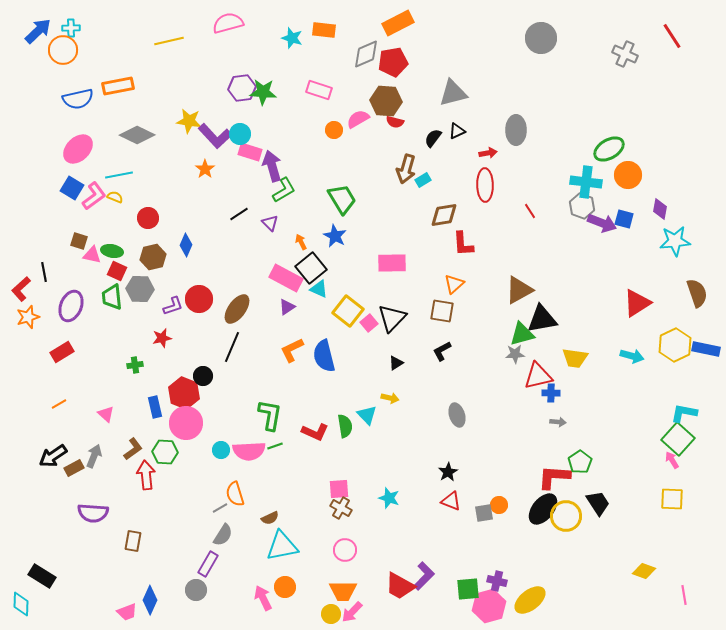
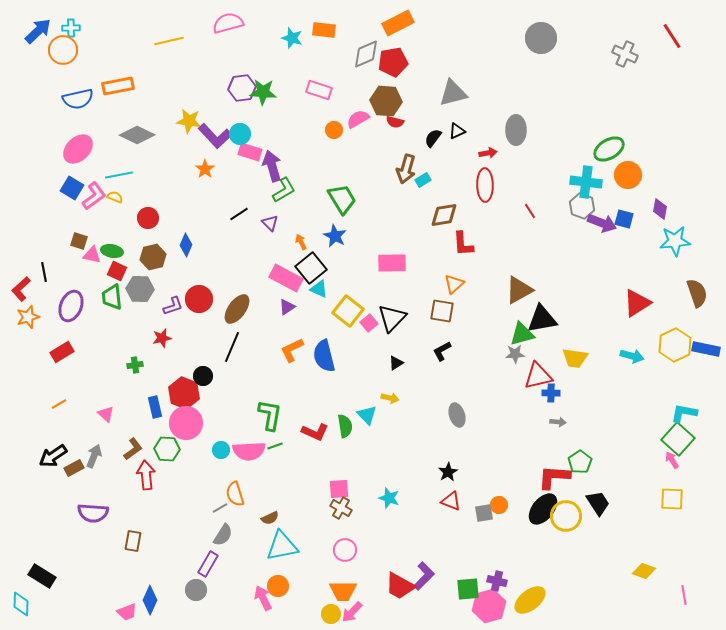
green hexagon at (165, 452): moved 2 px right, 3 px up
orange circle at (285, 587): moved 7 px left, 1 px up
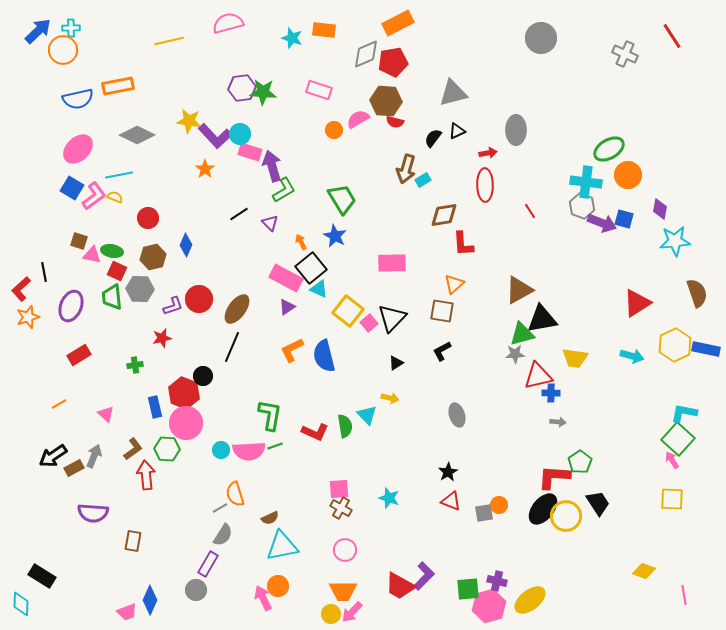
red rectangle at (62, 352): moved 17 px right, 3 px down
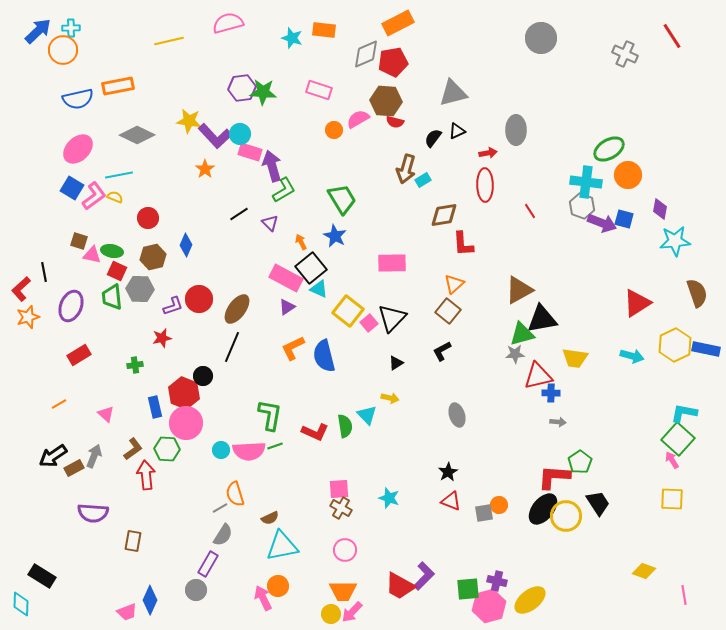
brown square at (442, 311): moved 6 px right; rotated 30 degrees clockwise
orange L-shape at (292, 350): moved 1 px right, 2 px up
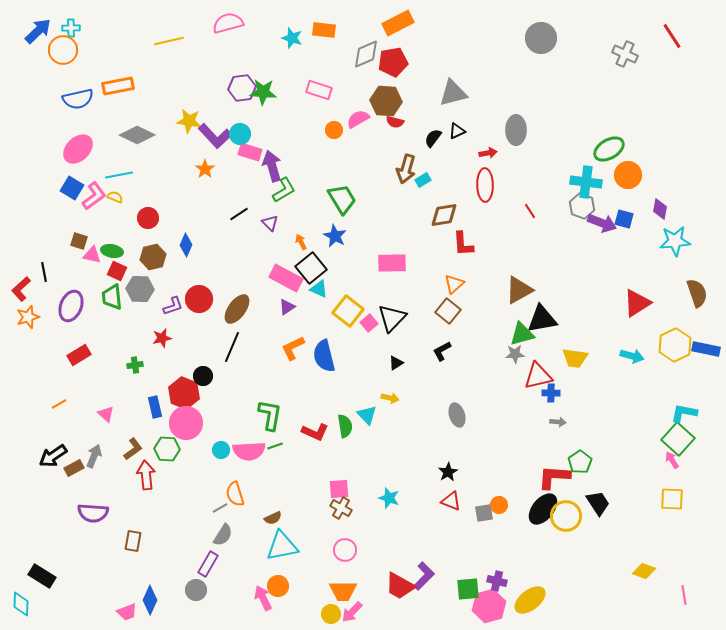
brown semicircle at (270, 518): moved 3 px right
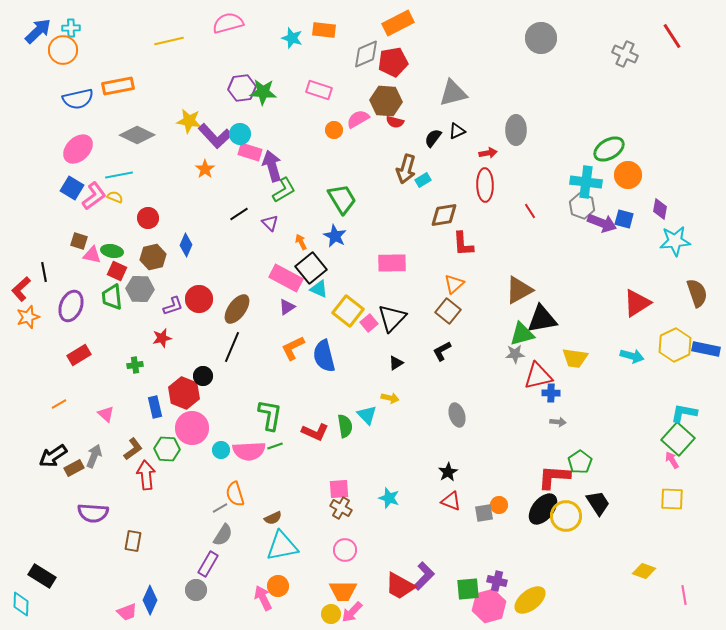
pink circle at (186, 423): moved 6 px right, 5 px down
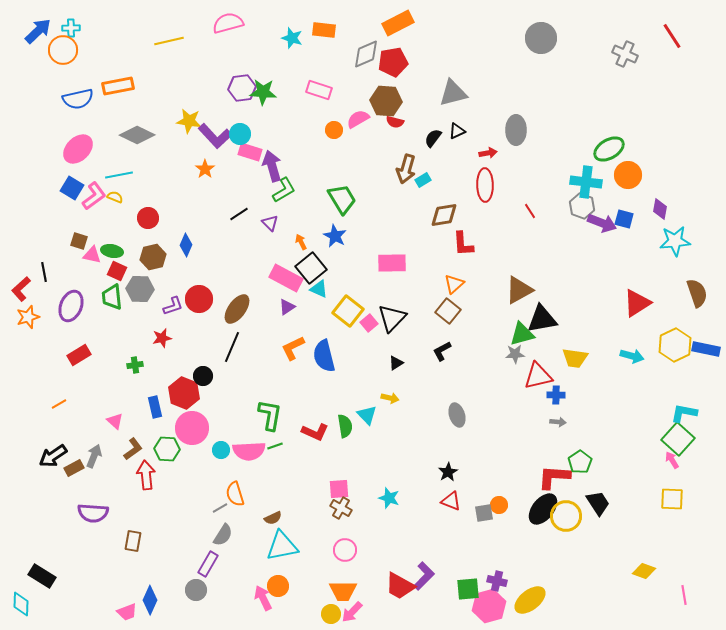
blue cross at (551, 393): moved 5 px right, 2 px down
pink triangle at (106, 414): moved 9 px right, 7 px down
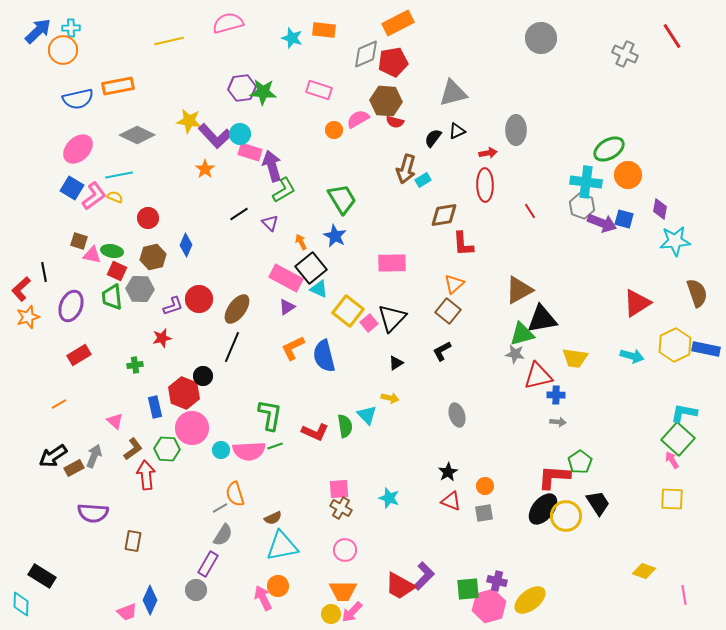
gray star at (515, 354): rotated 12 degrees clockwise
orange circle at (499, 505): moved 14 px left, 19 px up
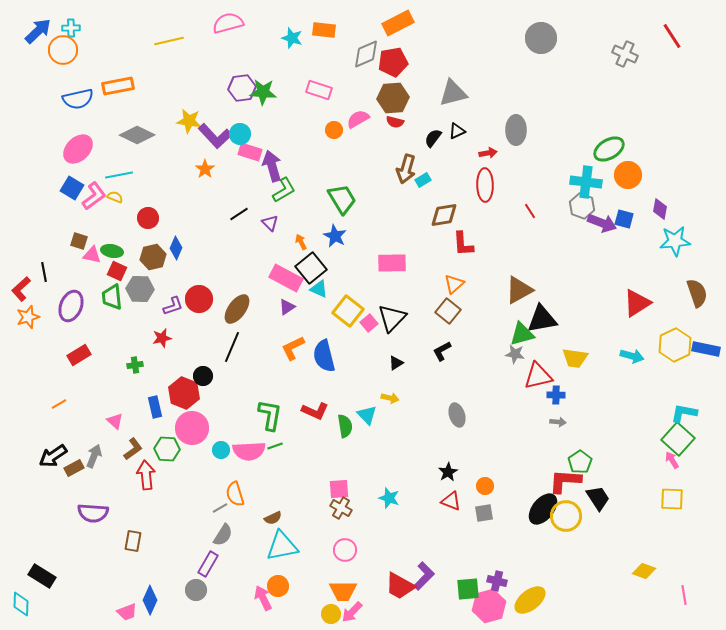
brown hexagon at (386, 101): moved 7 px right, 3 px up; rotated 8 degrees counterclockwise
blue diamond at (186, 245): moved 10 px left, 3 px down
red L-shape at (315, 432): moved 21 px up
red L-shape at (554, 477): moved 11 px right, 4 px down
black trapezoid at (598, 503): moved 5 px up
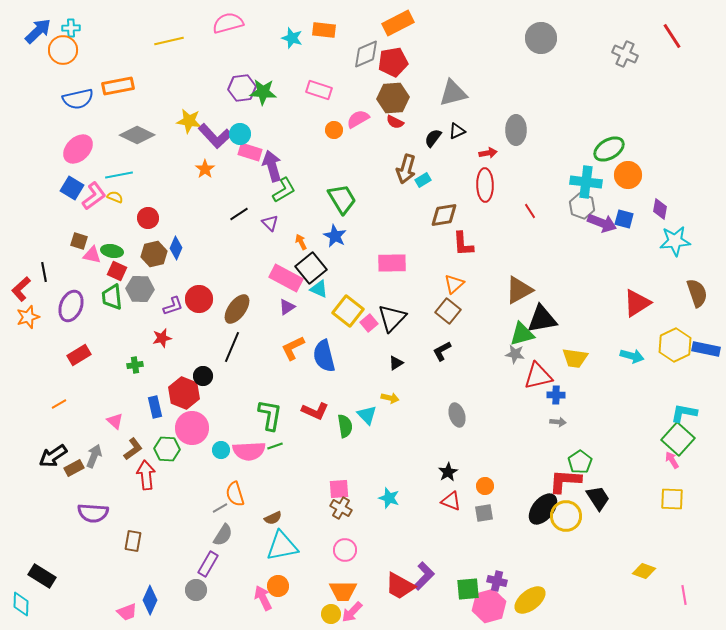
red semicircle at (395, 122): rotated 12 degrees clockwise
brown hexagon at (153, 257): moved 1 px right, 3 px up
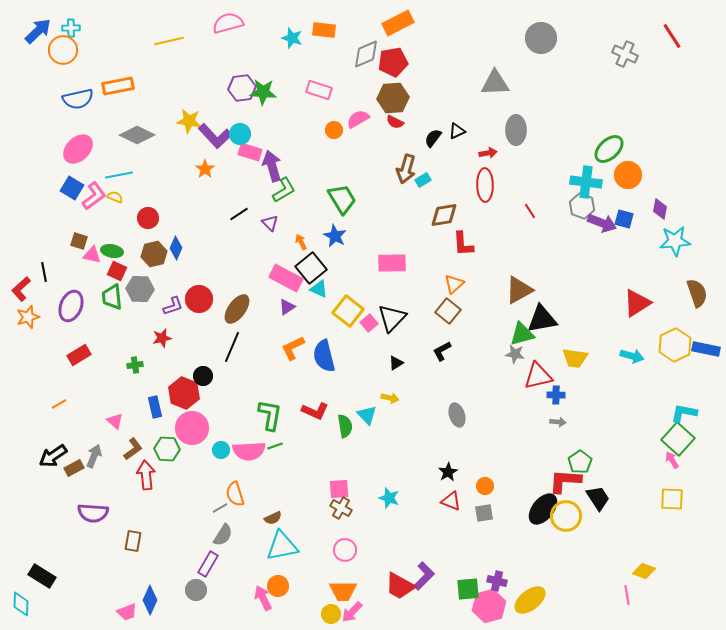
gray triangle at (453, 93): moved 42 px right, 10 px up; rotated 12 degrees clockwise
green ellipse at (609, 149): rotated 12 degrees counterclockwise
pink line at (684, 595): moved 57 px left
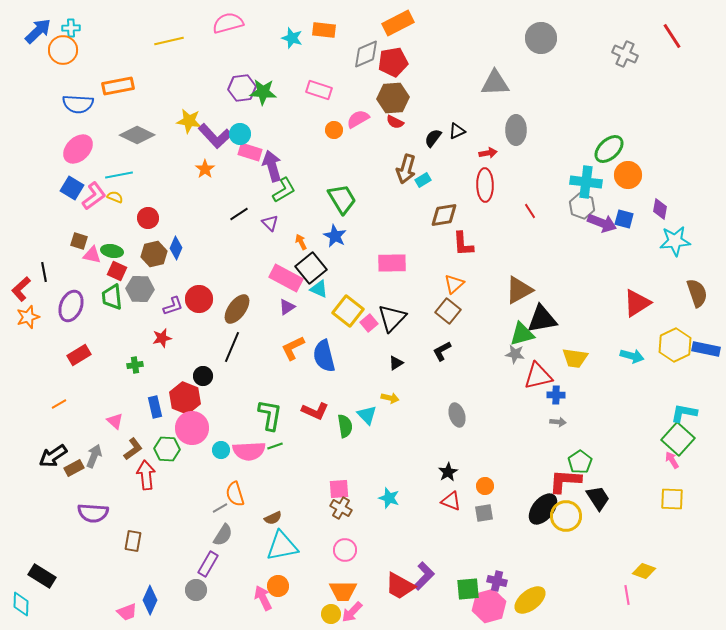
blue semicircle at (78, 99): moved 5 px down; rotated 16 degrees clockwise
red hexagon at (184, 393): moved 1 px right, 5 px down
